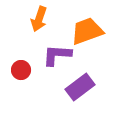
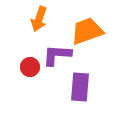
red circle: moved 9 px right, 3 px up
purple rectangle: rotated 48 degrees counterclockwise
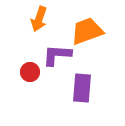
red circle: moved 5 px down
purple rectangle: moved 2 px right, 1 px down
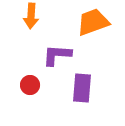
orange arrow: moved 8 px left, 3 px up; rotated 15 degrees counterclockwise
orange trapezoid: moved 6 px right, 9 px up
red circle: moved 13 px down
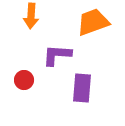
red circle: moved 6 px left, 5 px up
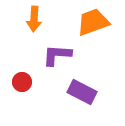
orange arrow: moved 3 px right, 3 px down
red circle: moved 2 px left, 2 px down
purple rectangle: moved 4 px down; rotated 68 degrees counterclockwise
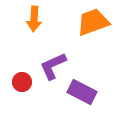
purple L-shape: moved 4 px left, 11 px down; rotated 28 degrees counterclockwise
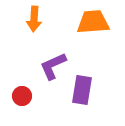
orange trapezoid: rotated 16 degrees clockwise
red circle: moved 14 px down
purple rectangle: moved 2 px up; rotated 72 degrees clockwise
